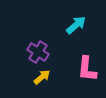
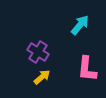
cyan arrow: moved 4 px right; rotated 10 degrees counterclockwise
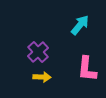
purple cross: rotated 15 degrees clockwise
yellow arrow: rotated 42 degrees clockwise
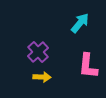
cyan arrow: moved 2 px up
pink L-shape: moved 1 px right, 3 px up
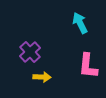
cyan arrow: rotated 65 degrees counterclockwise
purple cross: moved 8 px left
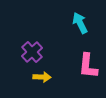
purple cross: moved 2 px right
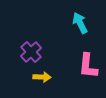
purple cross: moved 1 px left
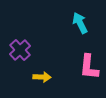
purple cross: moved 11 px left, 2 px up
pink L-shape: moved 1 px right, 1 px down
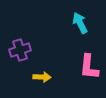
purple cross: rotated 25 degrees clockwise
